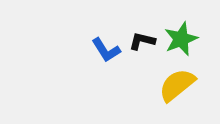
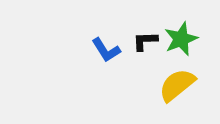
black L-shape: moved 3 px right; rotated 16 degrees counterclockwise
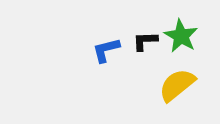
green star: moved 3 px up; rotated 20 degrees counterclockwise
blue L-shape: rotated 108 degrees clockwise
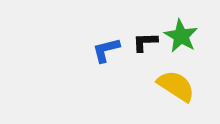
black L-shape: moved 1 px down
yellow semicircle: moved 1 px left, 1 px down; rotated 72 degrees clockwise
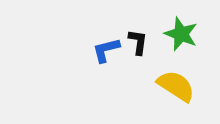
green star: moved 2 px up; rotated 8 degrees counterclockwise
black L-shape: moved 7 px left; rotated 100 degrees clockwise
